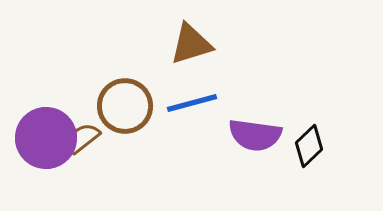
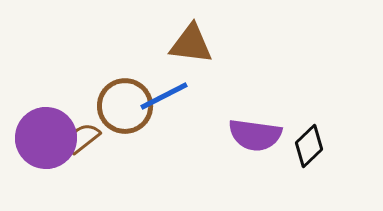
brown triangle: rotated 24 degrees clockwise
blue line: moved 28 px left, 7 px up; rotated 12 degrees counterclockwise
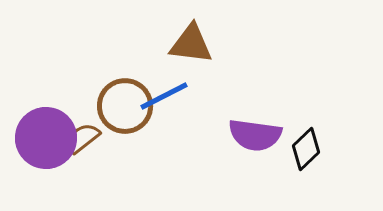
black diamond: moved 3 px left, 3 px down
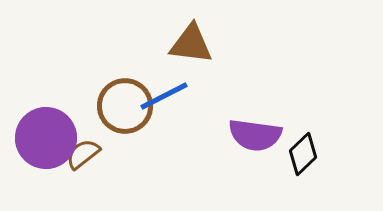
brown semicircle: moved 16 px down
black diamond: moved 3 px left, 5 px down
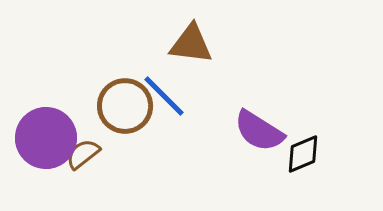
blue line: rotated 72 degrees clockwise
purple semicircle: moved 4 px right, 4 px up; rotated 24 degrees clockwise
black diamond: rotated 21 degrees clockwise
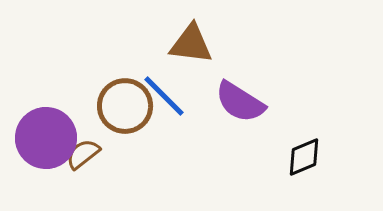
purple semicircle: moved 19 px left, 29 px up
black diamond: moved 1 px right, 3 px down
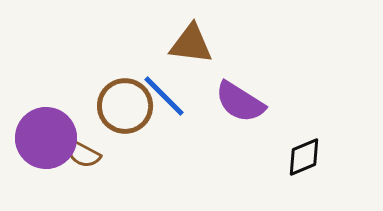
brown semicircle: rotated 114 degrees counterclockwise
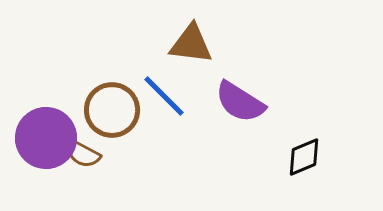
brown circle: moved 13 px left, 4 px down
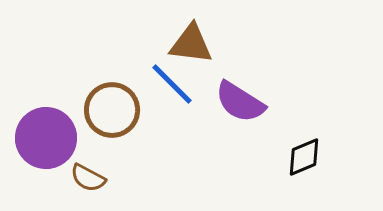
blue line: moved 8 px right, 12 px up
brown semicircle: moved 5 px right, 24 px down
